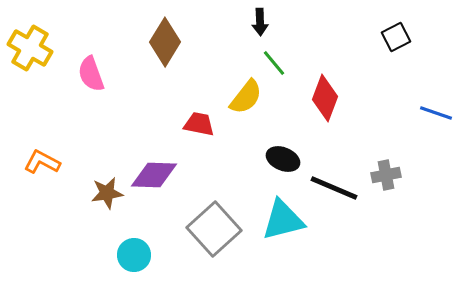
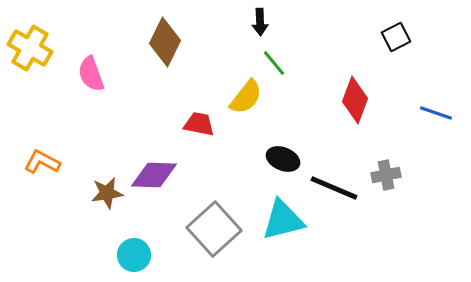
brown diamond: rotated 6 degrees counterclockwise
red diamond: moved 30 px right, 2 px down
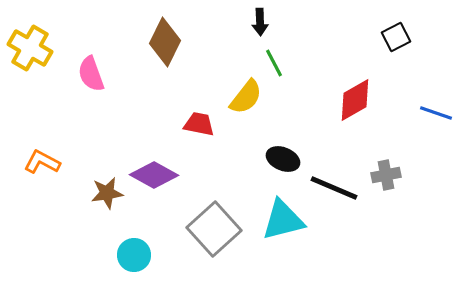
green line: rotated 12 degrees clockwise
red diamond: rotated 39 degrees clockwise
purple diamond: rotated 27 degrees clockwise
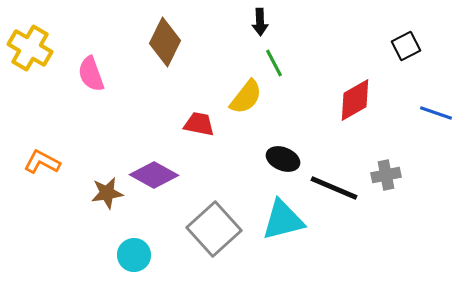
black square: moved 10 px right, 9 px down
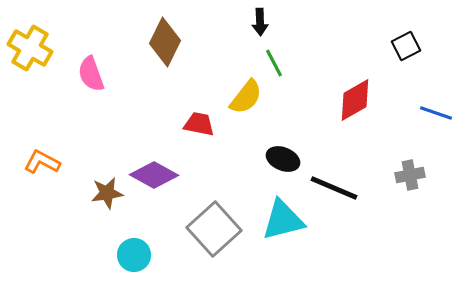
gray cross: moved 24 px right
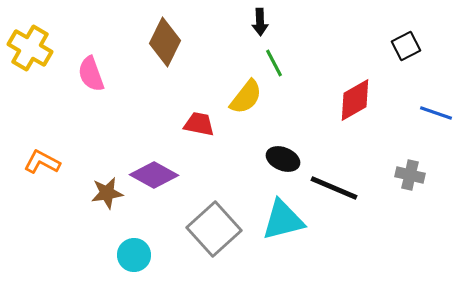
gray cross: rotated 24 degrees clockwise
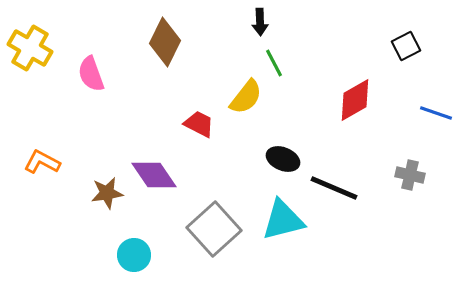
red trapezoid: rotated 16 degrees clockwise
purple diamond: rotated 27 degrees clockwise
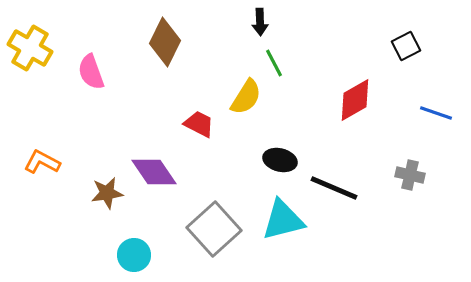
pink semicircle: moved 2 px up
yellow semicircle: rotated 6 degrees counterclockwise
black ellipse: moved 3 px left, 1 px down; rotated 8 degrees counterclockwise
purple diamond: moved 3 px up
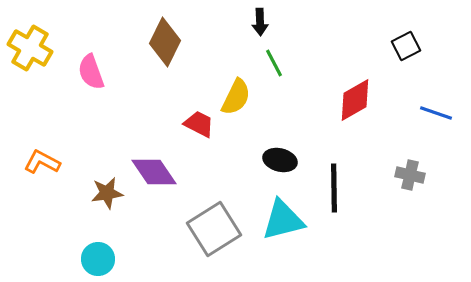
yellow semicircle: moved 10 px left; rotated 6 degrees counterclockwise
black line: rotated 66 degrees clockwise
gray square: rotated 10 degrees clockwise
cyan circle: moved 36 px left, 4 px down
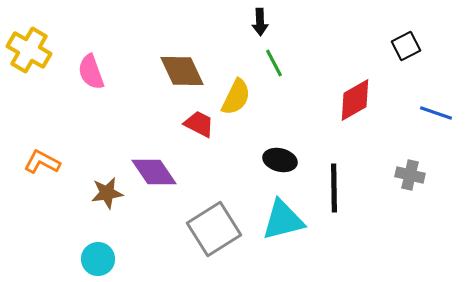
brown diamond: moved 17 px right, 29 px down; rotated 51 degrees counterclockwise
yellow cross: moved 1 px left, 2 px down
